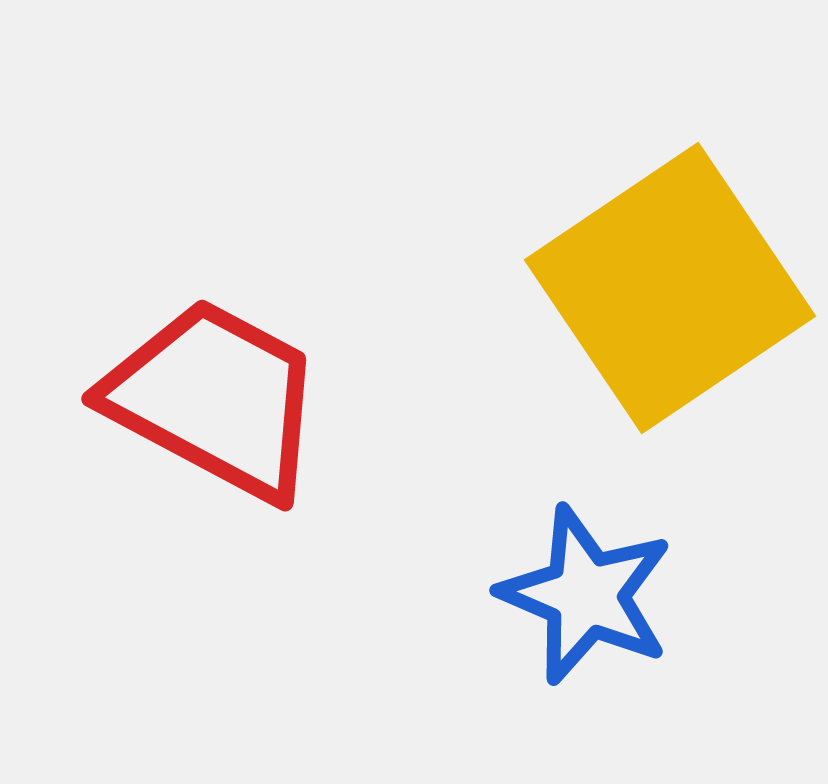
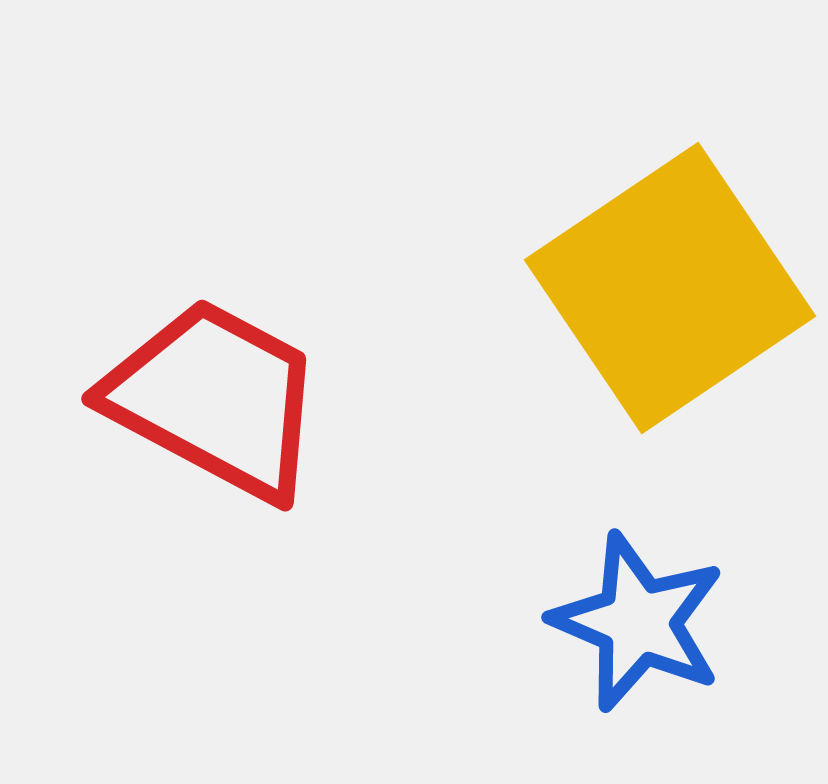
blue star: moved 52 px right, 27 px down
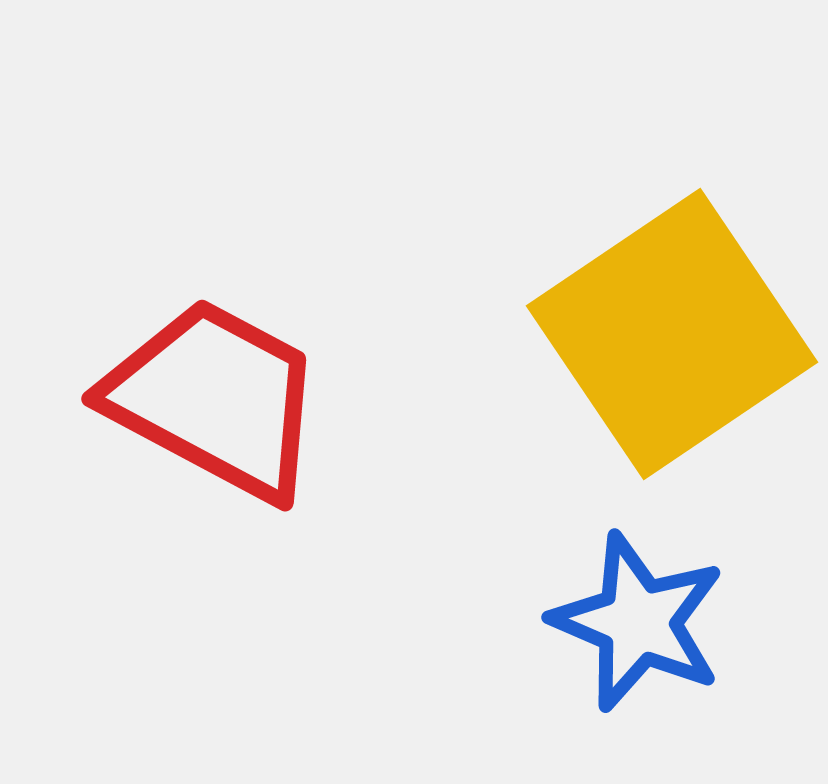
yellow square: moved 2 px right, 46 px down
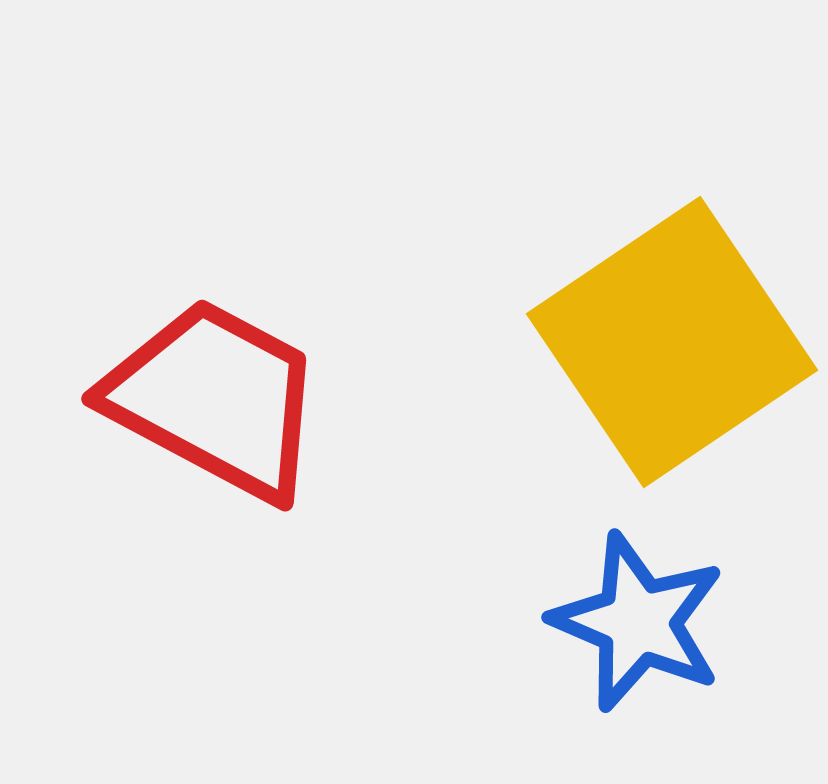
yellow square: moved 8 px down
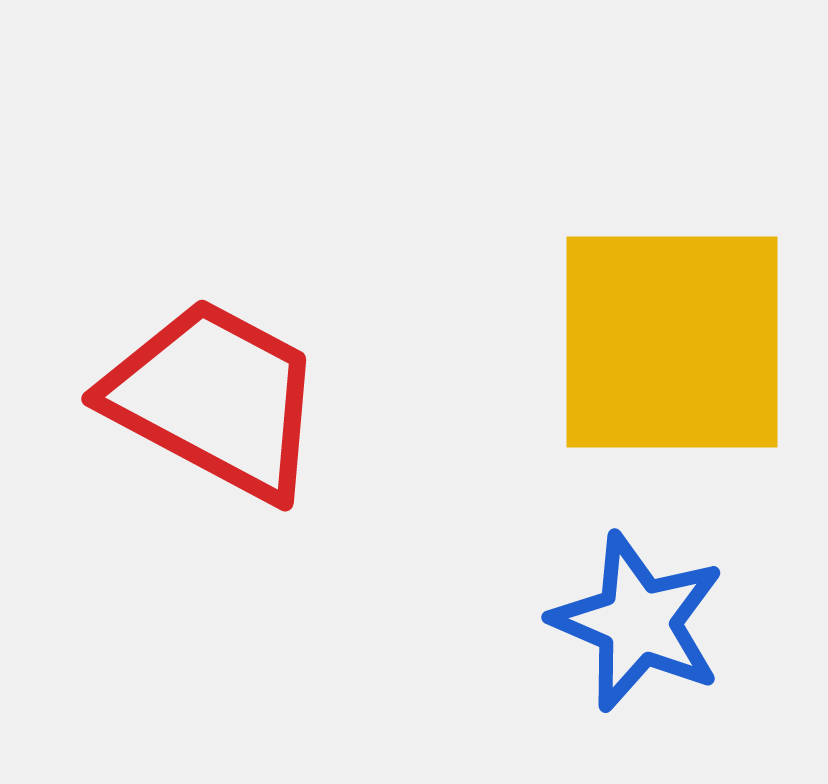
yellow square: rotated 34 degrees clockwise
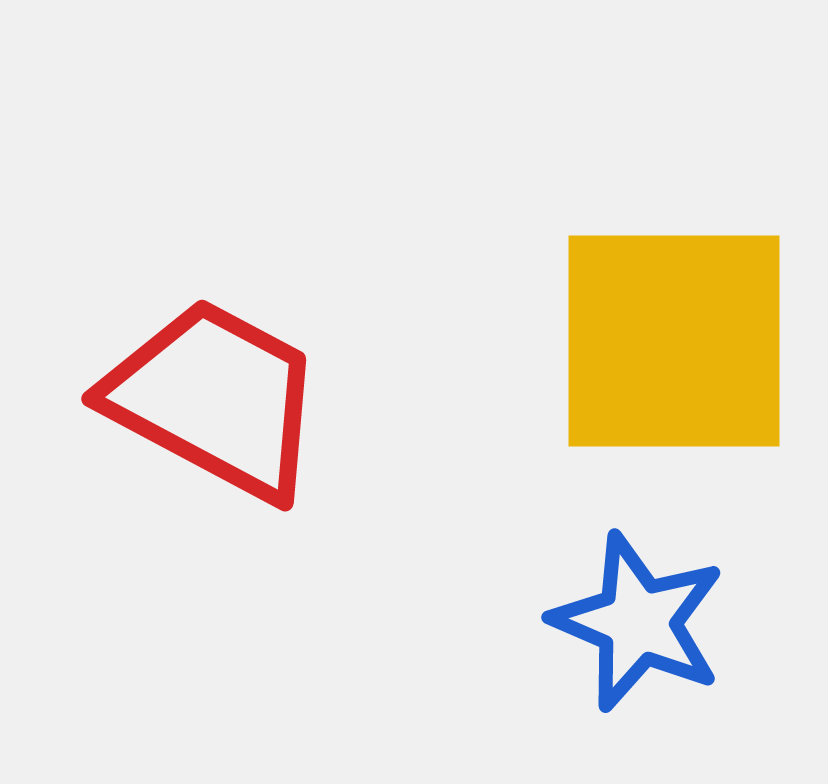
yellow square: moved 2 px right, 1 px up
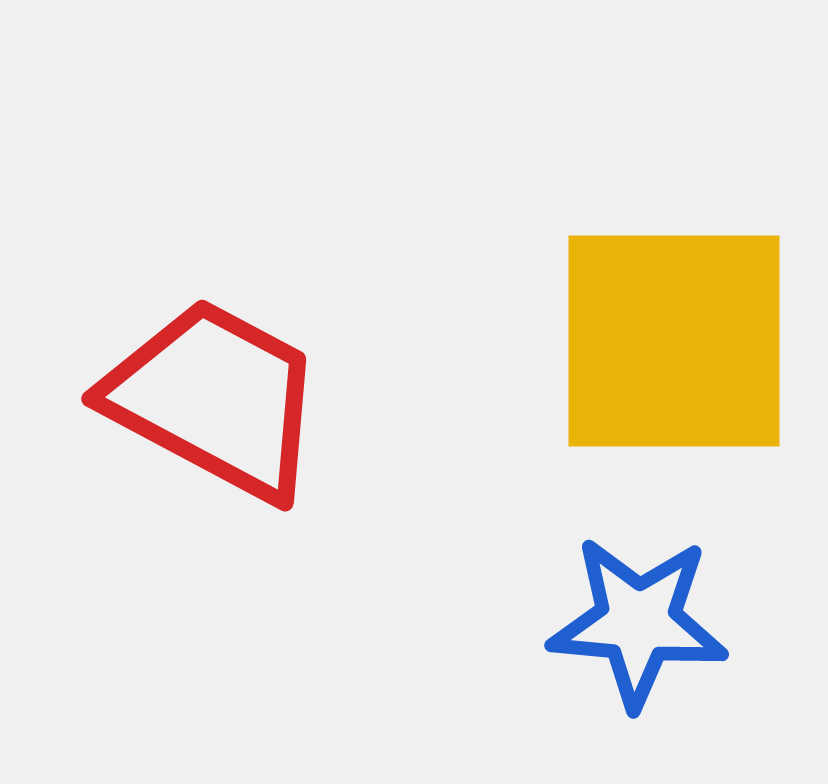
blue star: rotated 18 degrees counterclockwise
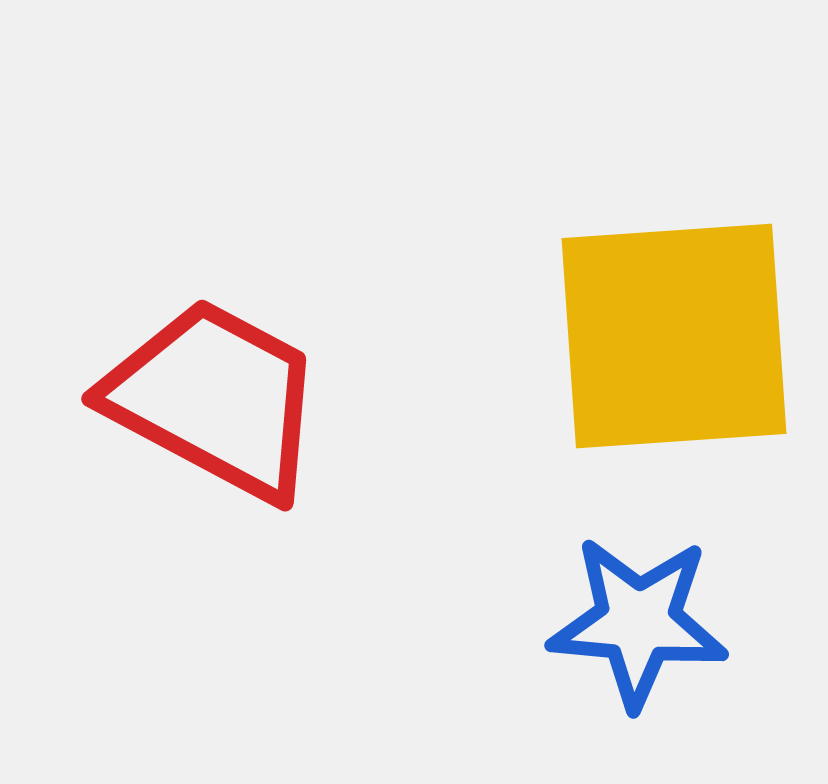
yellow square: moved 5 px up; rotated 4 degrees counterclockwise
